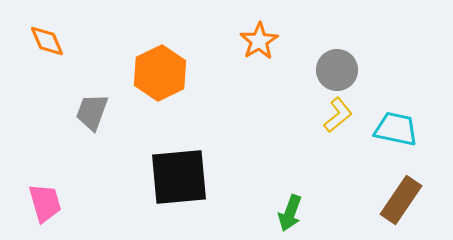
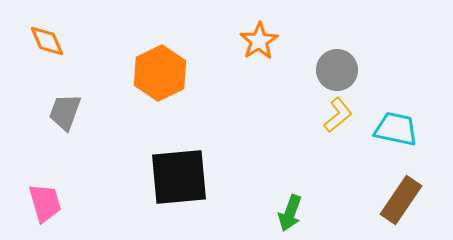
gray trapezoid: moved 27 px left
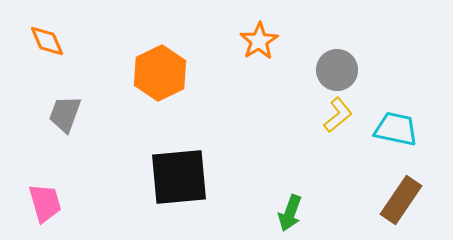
gray trapezoid: moved 2 px down
